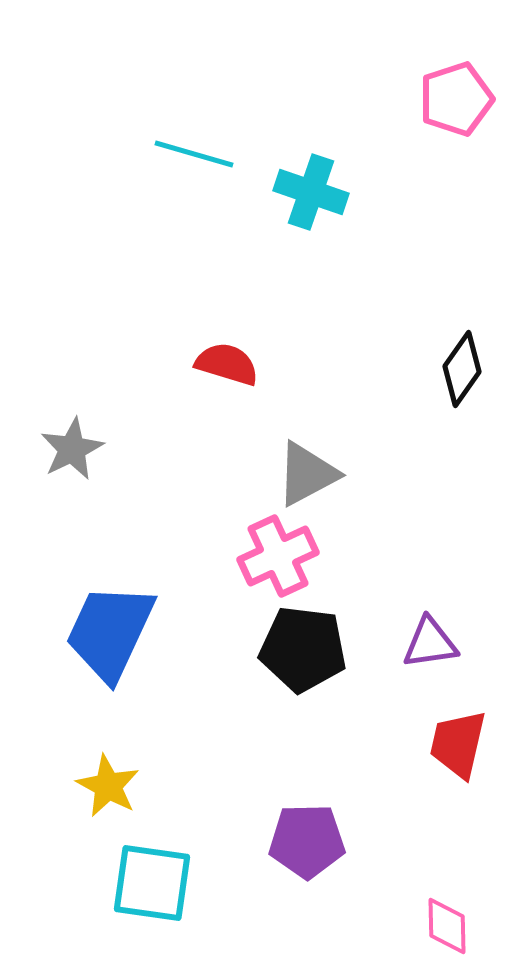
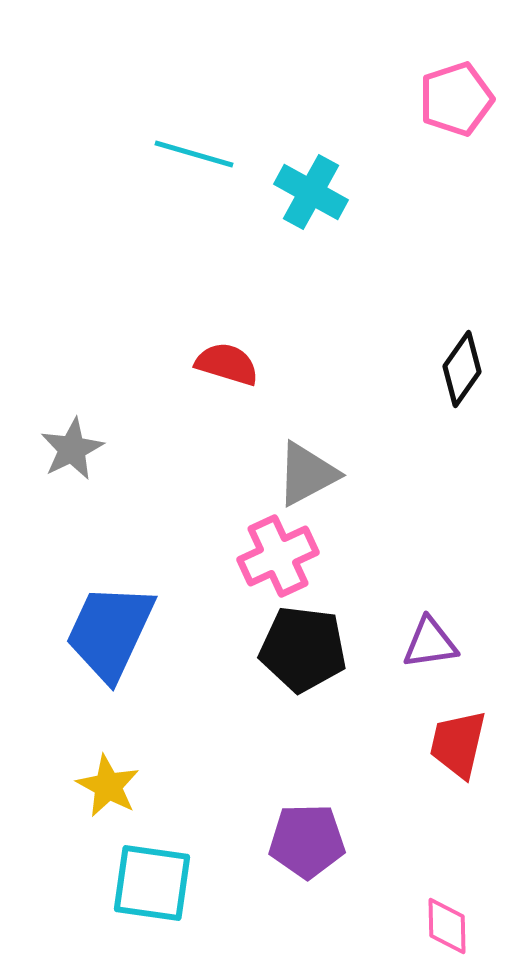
cyan cross: rotated 10 degrees clockwise
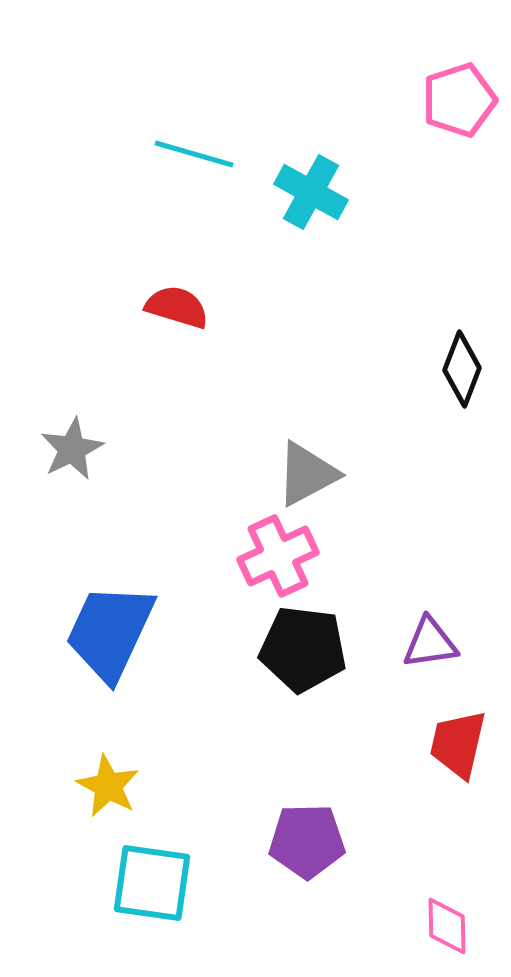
pink pentagon: moved 3 px right, 1 px down
red semicircle: moved 50 px left, 57 px up
black diamond: rotated 14 degrees counterclockwise
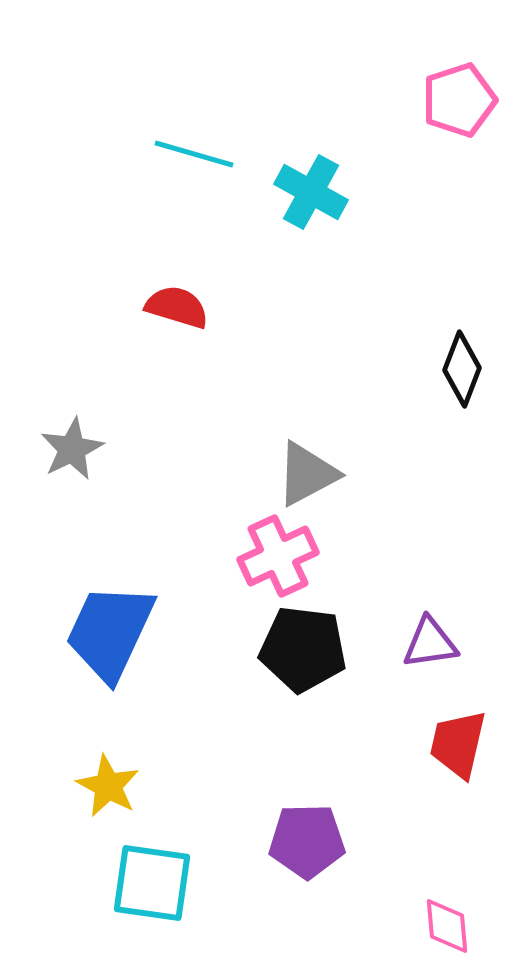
pink diamond: rotated 4 degrees counterclockwise
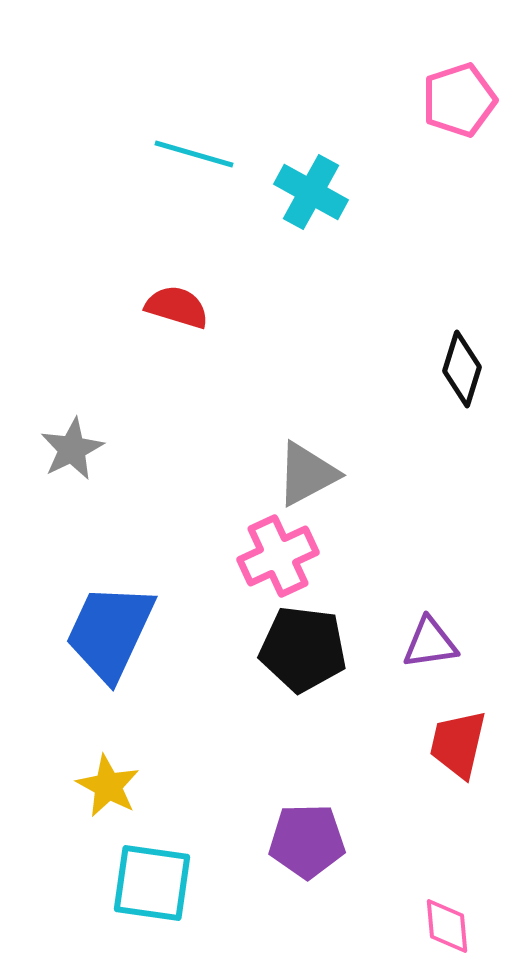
black diamond: rotated 4 degrees counterclockwise
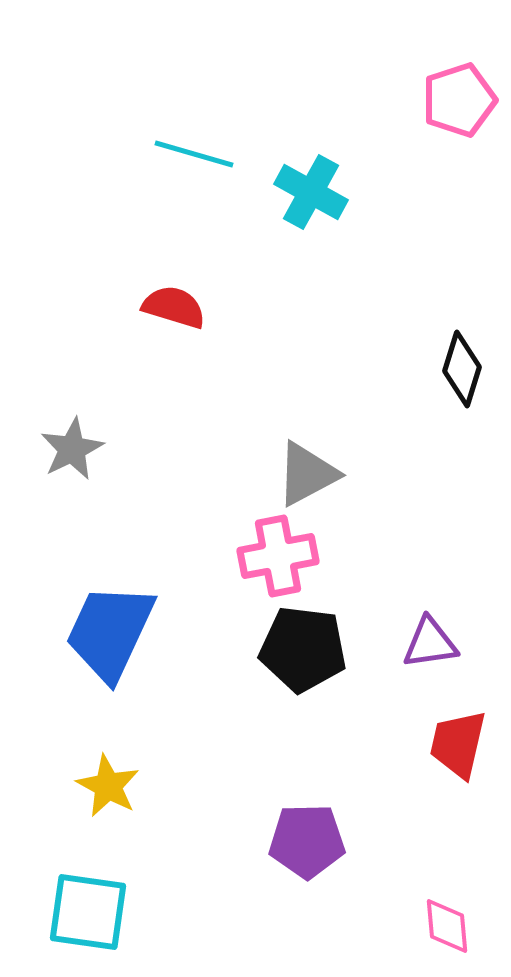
red semicircle: moved 3 px left
pink cross: rotated 14 degrees clockwise
cyan square: moved 64 px left, 29 px down
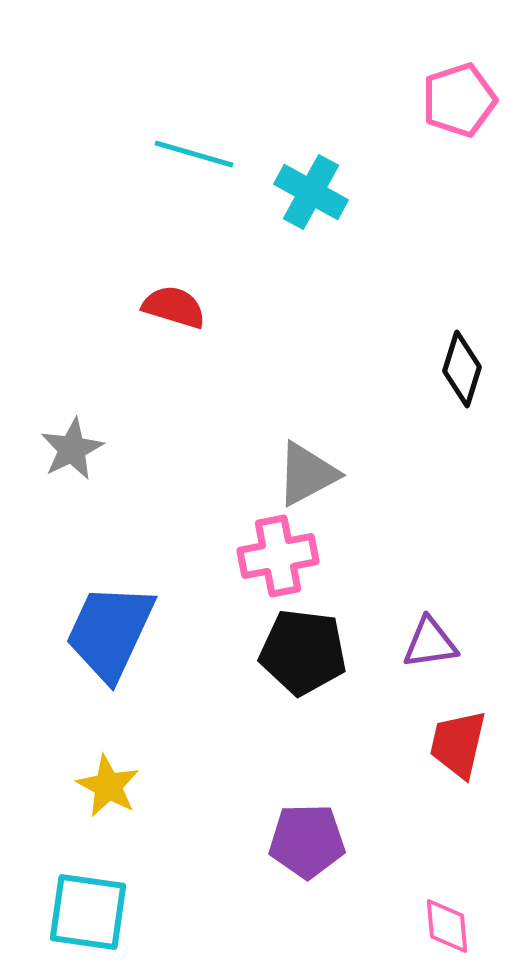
black pentagon: moved 3 px down
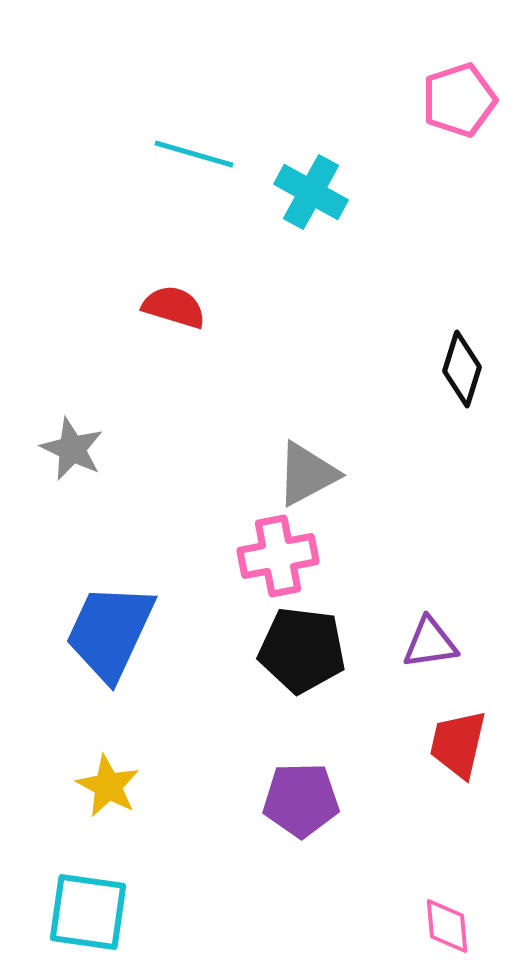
gray star: rotated 20 degrees counterclockwise
black pentagon: moved 1 px left, 2 px up
purple pentagon: moved 6 px left, 41 px up
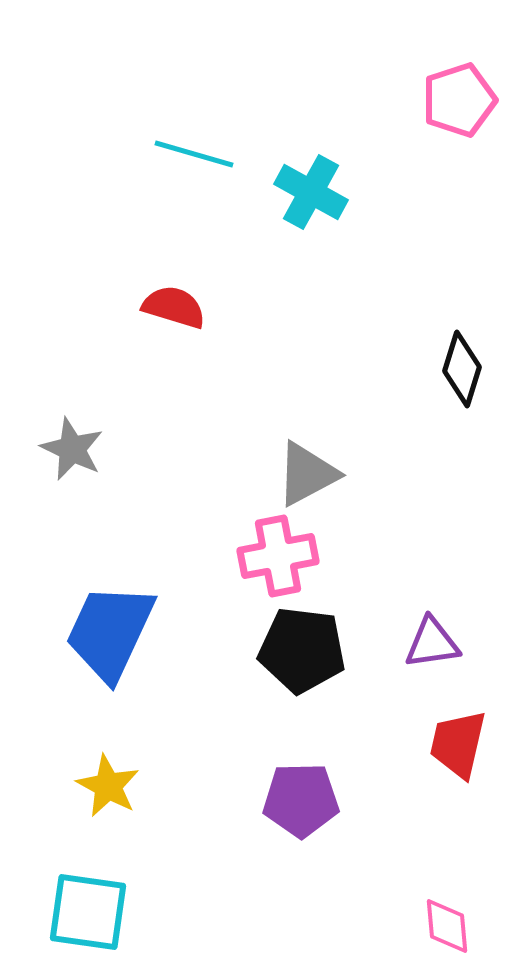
purple triangle: moved 2 px right
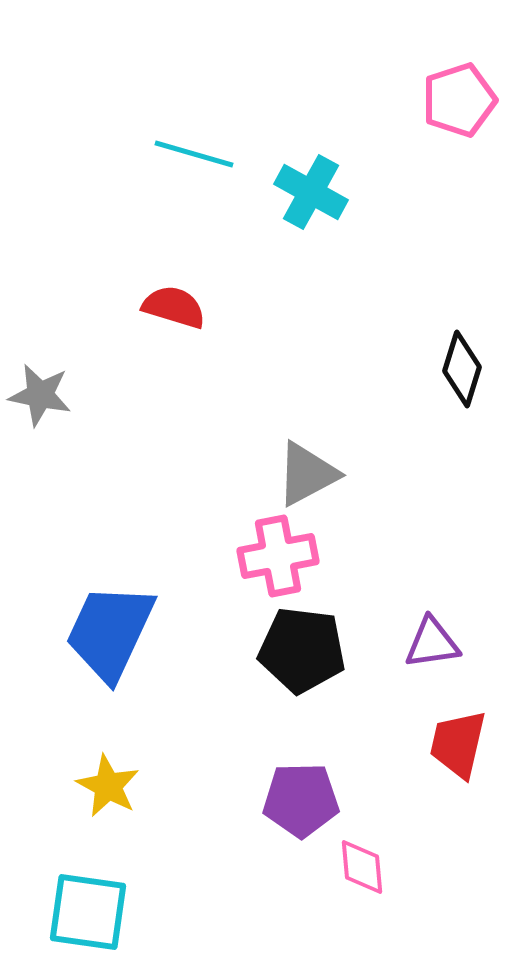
gray star: moved 32 px left, 54 px up; rotated 14 degrees counterclockwise
pink diamond: moved 85 px left, 59 px up
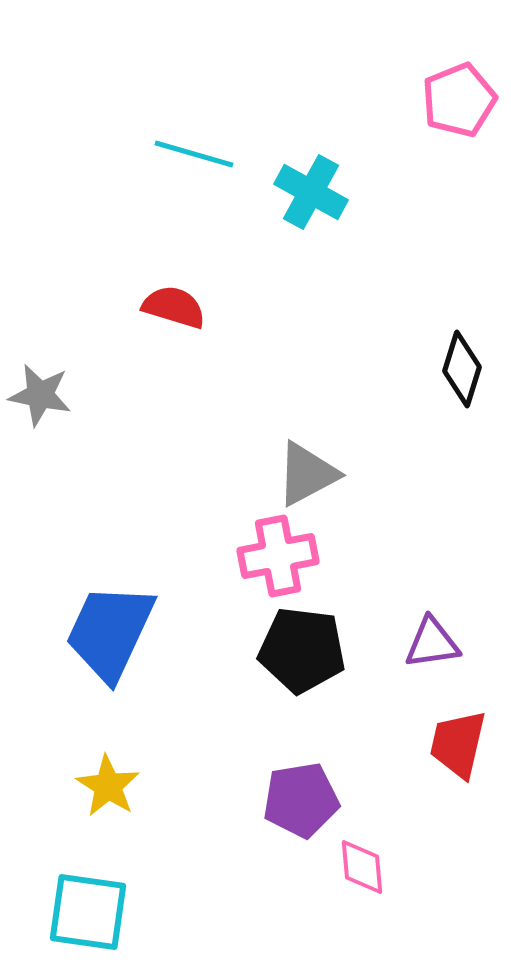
pink pentagon: rotated 4 degrees counterclockwise
yellow star: rotated 4 degrees clockwise
purple pentagon: rotated 8 degrees counterclockwise
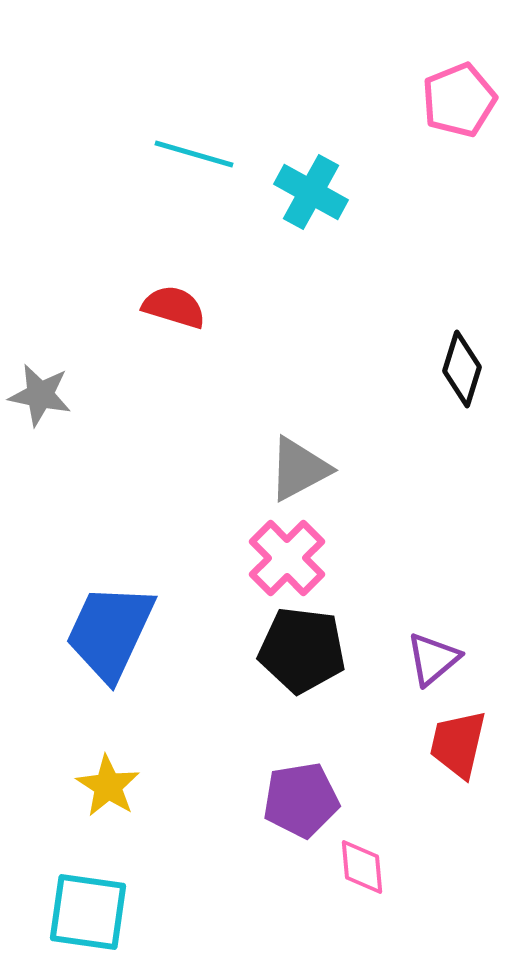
gray triangle: moved 8 px left, 5 px up
pink cross: moved 9 px right, 2 px down; rotated 34 degrees counterclockwise
purple triangle: moved 1 px right, 16 px down; rotated 32 degrees counterclockwise
